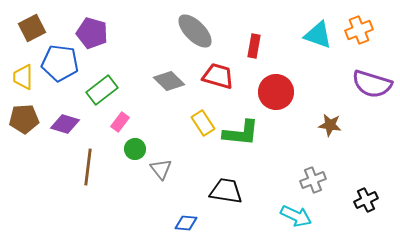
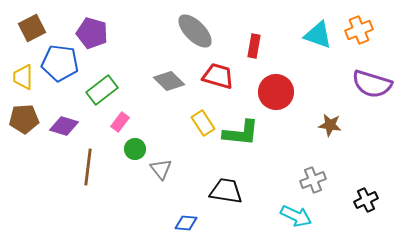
purple diamond: moved 1 px left, 2 px down
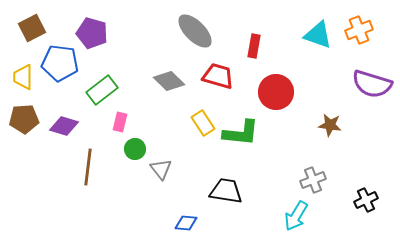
pink rectangle: rotated 24 degrees counterclockwise
cyan arrow: rotated 96 degrees clockwise
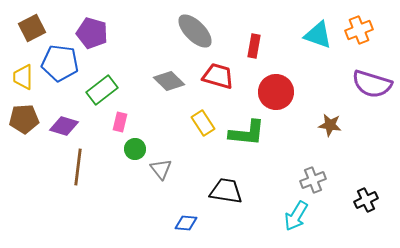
green L-shape: moved 6 px right
brown line: moved 10 px left
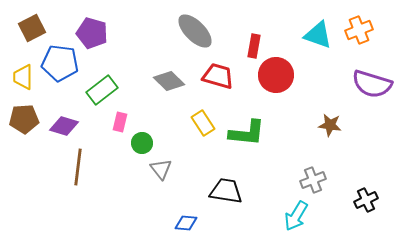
red circle: moved 17 px up
green circle: moved 7 px right, 6 px up
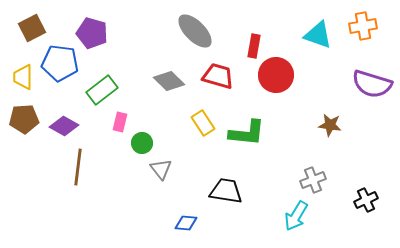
orange cross: moved 4 px right, 4 px up; rotated 12 degrees clockwise
purple diamond: rotated 12 degrees clockwise
